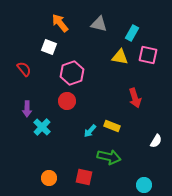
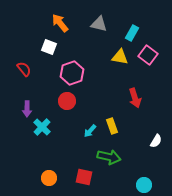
pink square: rotated 24 degrees clockwise
yellow rectangle: rotated 49 degrees clockwise
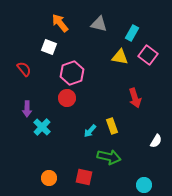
red circle: moved 3 px up
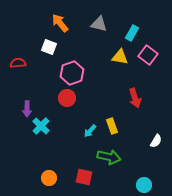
red semicircle: moved 6 px left, 6 px up; rotated 56 degrees counterclockwise
cyan cross: moved 1 px left, 1 px up
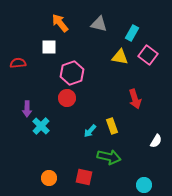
white square: rotated 21 degrees counterclockwise
red arrow: moved 1 px down
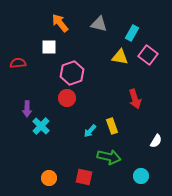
cyan circle: moved 3 px left, 9 px up
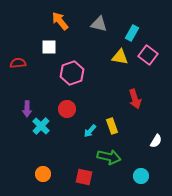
orange arrow: moved 2 px up
red circle: moved 11 px down
orange circle: moved 6 px left, 4 px up
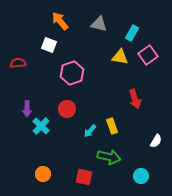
white square: moved 2 px up; rotated 21 degrees clockwise
pink square: rotated 18 degrees clockwise
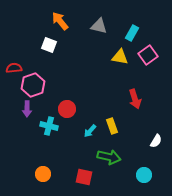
gray triangle: moved 2 px down
red semicircle: moved 4 px left, 5 px down
pink hexagon: moved 39 px left, 12 px down
cyan cross: moved 8 px right; rotated 30 degrees counterclockwise
cyan circle: moved 3 px right, 1 px up
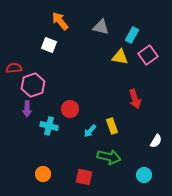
gray triangle: moved 2 px right, 1 px down
cyan rectangle: moved 2 px down
red circle: moved 3 px right
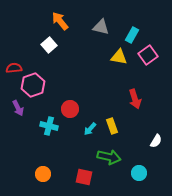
white square: rotated 28 degrees clockwise
yellow triangle: moved 1 px left
purple arrow: moved 9 px left, 1 px up; rotated 28 degrees counterclockwise
cyan arrow: moved 2 px up
cyan circle: moved 5 px left, 2 px up
